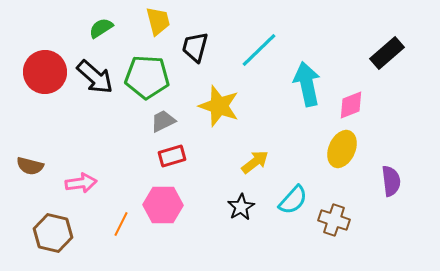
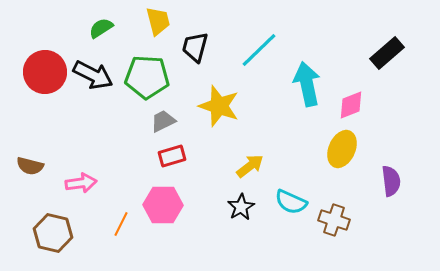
black arrow: moved 2 px left, 2 px up; rotated 15 degrees counterclockwise
yellow arrow: moved 5 px left, 4 px down
cyan semicircle: moved 2 px left, 2 px down; rotated 72 degrees clockwise
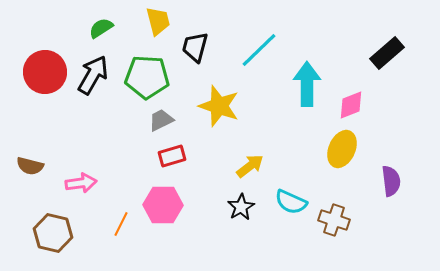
black arrow: rotated 87 degrees counterclockwise
cyan arrow: rotated 12 degrees clockwise
gray trapezoid: moved 2 px left, 1 px up
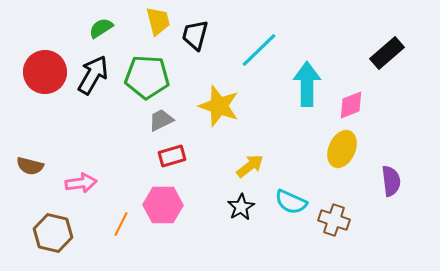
black trapezoid: moved 12 px up
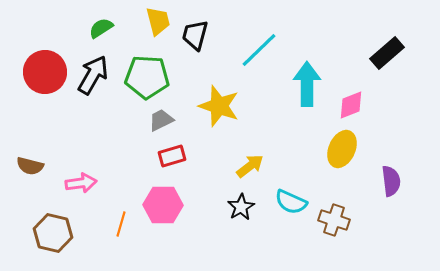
orange line: rotated 10 degrees counterclockwise
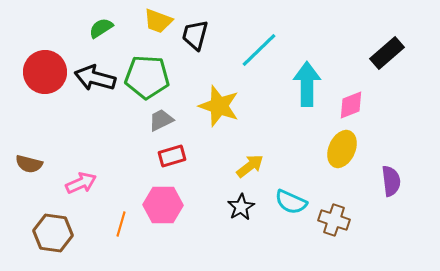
yellow trapezoid: rotated 124 degrees clockwise
black arrow: moved 2 px right, 3 px down; rotated 105 degrees counterclockwise
brown semicircle: moved 1 px left, 2 px up
pink arrow: rotated 16 degrees counterclockwise
brown hexagon: rotated 6 degrees counterclockwise
